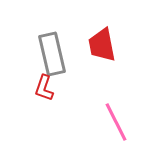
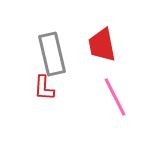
red L-shape: rotated 16 degrees counterclockwise
pink line: moved 1 px left, 25 px up
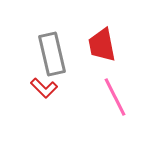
red L-shape: rotated 48 degrees counterclockwise
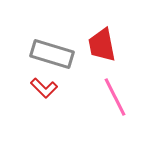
gray rectangle: rotated 60 degrees counterclockwise
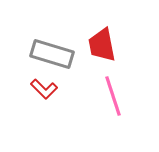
red L-shape: moved 1 px down
pink line: moved 2 px left, 1 px up; rotated 9 degrees clockwise
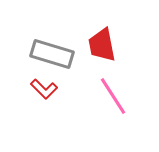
pink line: rotated 15 degrees counterclockwise
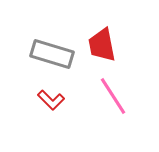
red L-shape: moved 7 px right, 11 px down
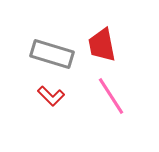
pink line: moved 2 px left
red L-shape: moved 4 px up
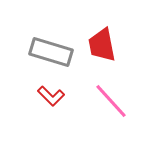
gray rectangle: moved 1 px left, 2 px up
pink line: moved 5 px down; rotated 9 degrees counterclockwise
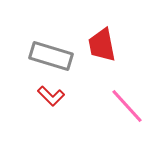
gray rectangle: moved 4 px down
pink line: moved 16 px right, 5 px down
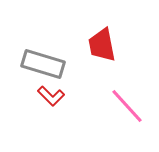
gray rectangle: moved 8 px left, 8 px down
